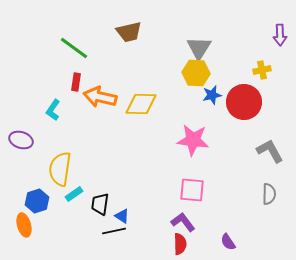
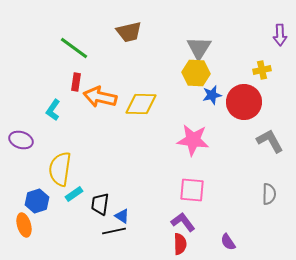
gray L-shape: moved 10 px up
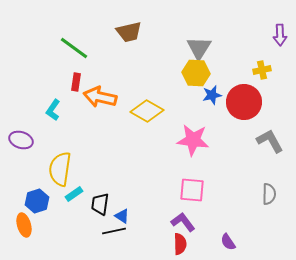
yellow diamond: moved 6 px right, 7 px down; rotated 28 degrees clockwise
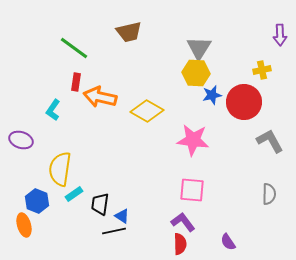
blue hexagon: rotated 20 degrees counterclockwise
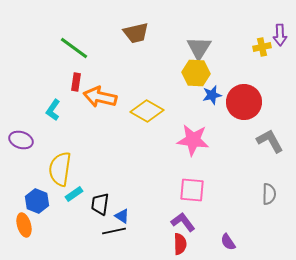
brown trapezoid: moved 7 px right, 1 px down
yellow cross: moved 23 px up
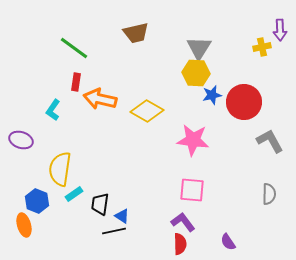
purple arrow: moved 5 px up
orange arrow: moved 2 px down
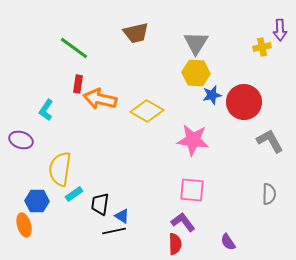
gray triangle: moved 3 px left, 5 px up
red rectangle: moved 2 px right, 2 px down
cyan L-shape: moved 7 px left
blue hexagon: rotated 20 degrees counterclockwise
red semicircle: moved 5 px left
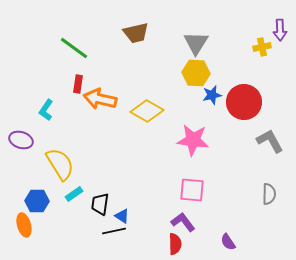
yellow semicircle: moved 5 px up; rotated 140 degrees clockwise
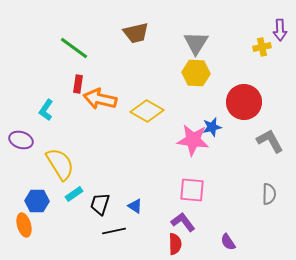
blue star: moved 32 px down
black trapezoid: rotated 10 degrees clockwise
blue triangle: moved 13 px right, 10 px up
